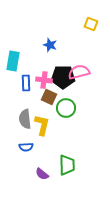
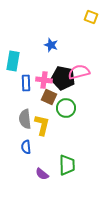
yellow square: moved 7 px up
blue star: moved 1 px right
black pentagon: moved 1 px down; rotated 10 degrees clockwise
blue semicircle: rotated 88 degrees clockwise
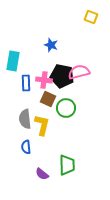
black pentagon: moved 1 px left, 2 px up
brown square: moved 1 px left, 2 px down
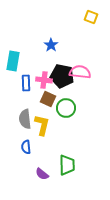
blue star: rotated 16 degrees clockwise
pink semicircle: moved 1 px right; rotated 20 degrees clockwise
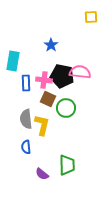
yellow square: rotated 24 degrees counterclockwise
gray semicircle: moved 1 px right
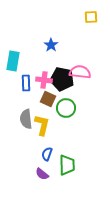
black pentagon: moved 3 px down
blue semicircle: moved 21 px right, 7 px down; rotated 24 degrees clockwise
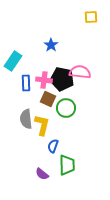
cyan rectangle: rotated 24 degrees clockwise
blue semicircle: moved 6 px right, 8 px up
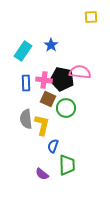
cyan rectangle: moved 10 px right, 10 px up
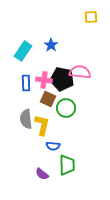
blue semicircle: rotated 104 degrees counterclockwise
